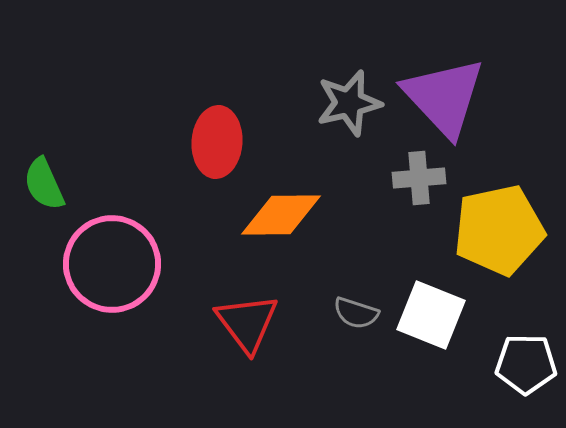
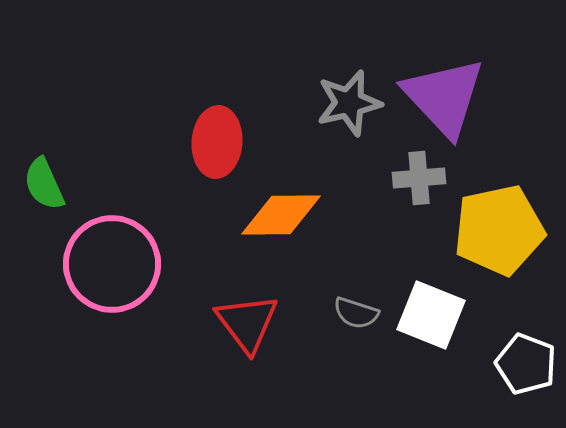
white pentagon: rotated 20 degrees clockwise
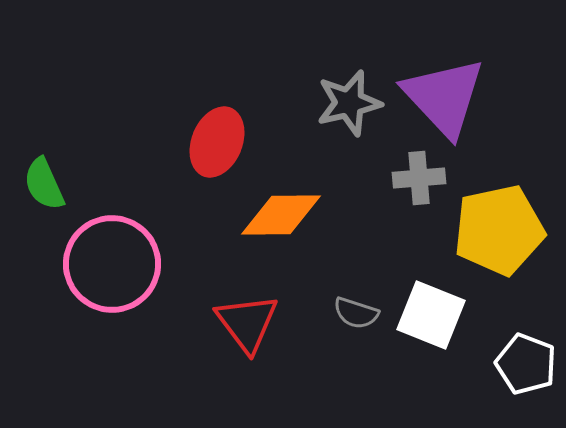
red ellipse: rotated 18 degrees clockwise
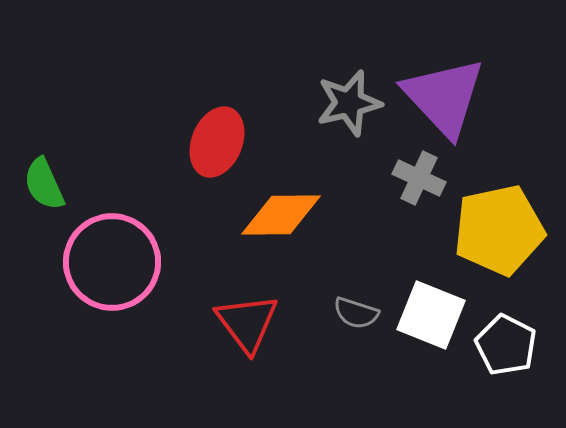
gray cross: rotated 30 degrees clockwise
pink circle: moved 2 px up
white pentagon: moved 20 px left, 19 px up; rotated 6 degrees clockwise
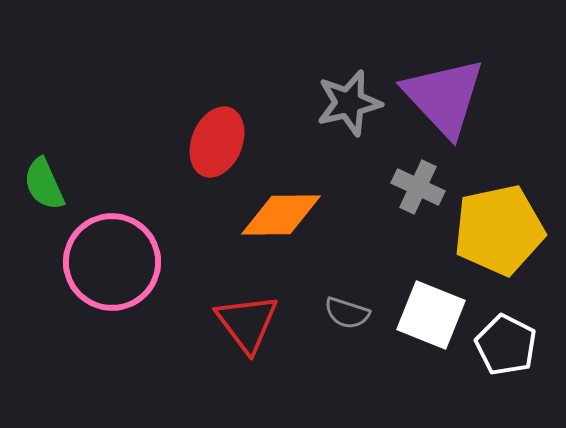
gray cross: moved 1 px left, 9 px down
gray semicircle: moved 9 px left
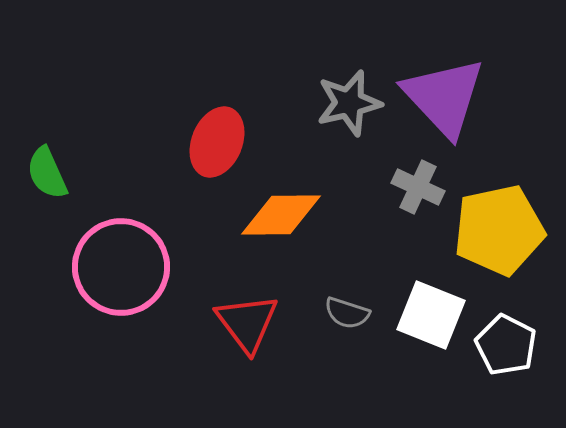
green semicircle: moved 3 px right, 11 px up
pink circle: moved 9 px right, 5 px down
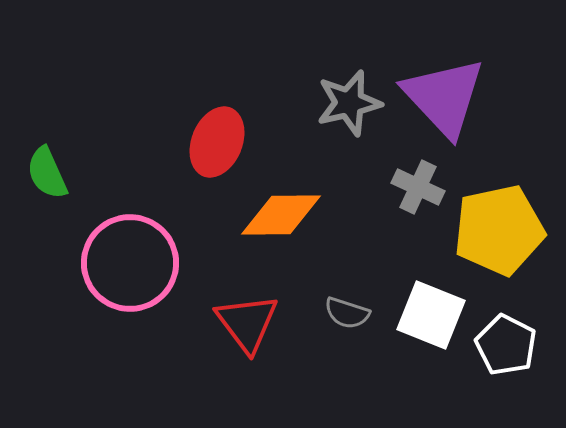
pink circle: moved 9 px right, 4 px up
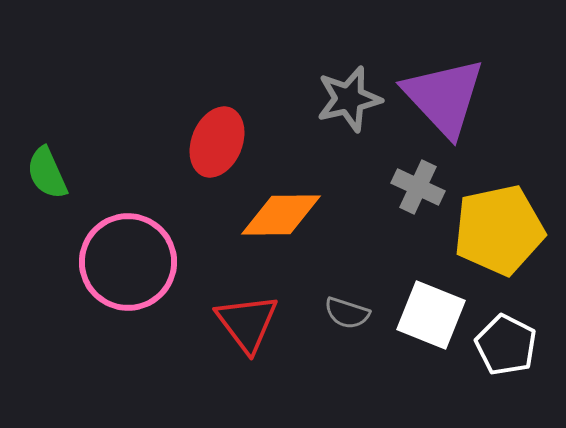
gray star: moved 4 px up
pink circle: moved 2 px left, 1 px up
